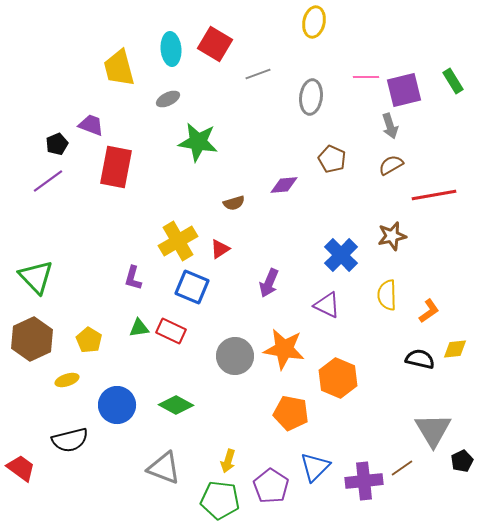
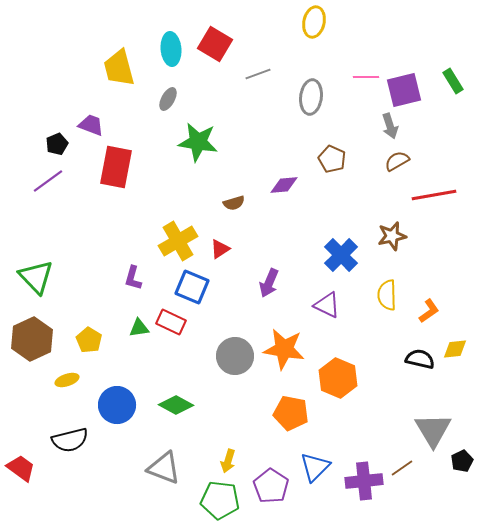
gray ellipse at (168, 99): rotated 35 degrees counterclockwise
brown semicircle at (391, 165): moved 6 px right, 4 px up
red rectangle at (171, 331): moved 9 px up
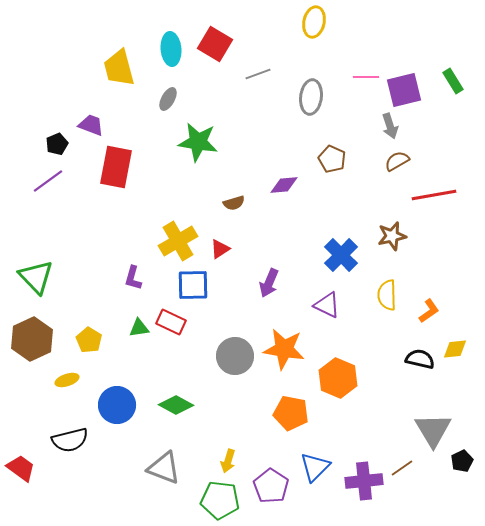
blue square at (192, 287): moved 1 px right, 2 px up; rotated 24 degrees counterclockwise
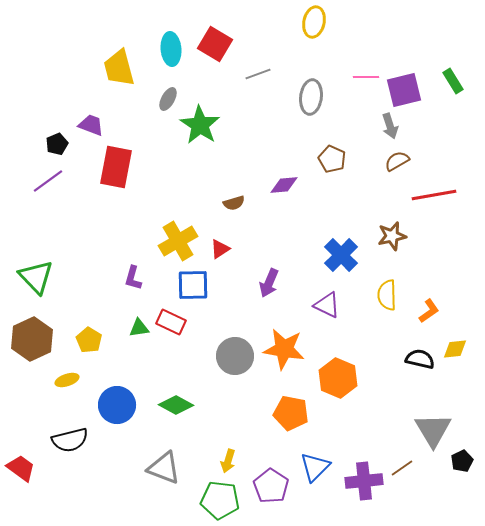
green star at (198, 142): moved 2 px right, 17 px up; rotated 24 degrees clockwise
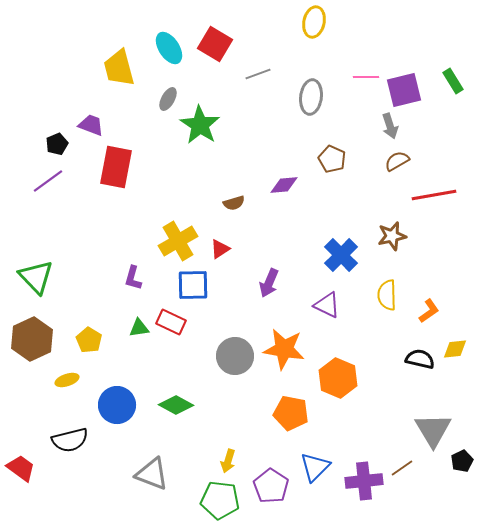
cyan ellipse at (171, 49): moved 2 px left, 1 px up; rotated 28 degrees counterclockwise
gray triangle at (164, 468): moved 12 px left, 6 px down
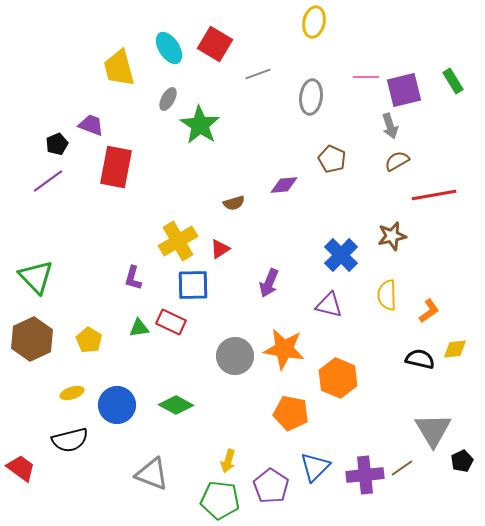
purple triangle at (327, 305): moved 2 px right; rotated 12 degrees counterclockwise
yellow ellipse at (67, 380): moved 5 px right, 13 px down
purple cross at (364, 481): moved 1 px right, 6 px up
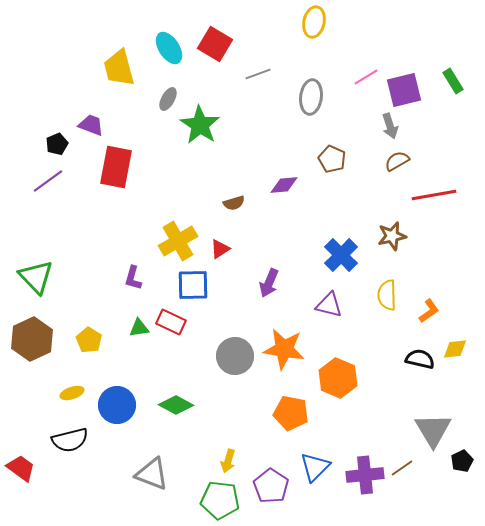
pink line at (366, 77): rotated 30 degrees counterclockwise
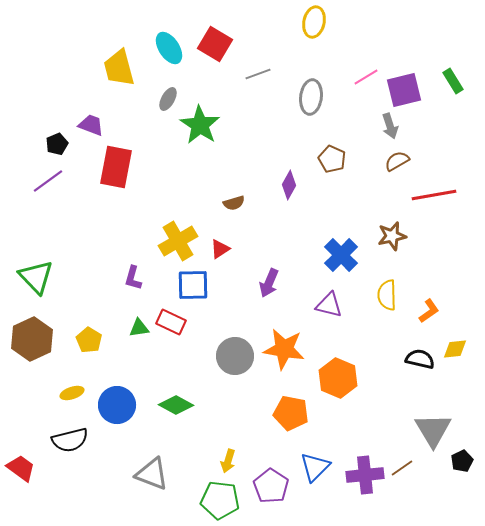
purple diamond at (284, 185): moved 5 px right; rotated 56 degrees counterclockwise
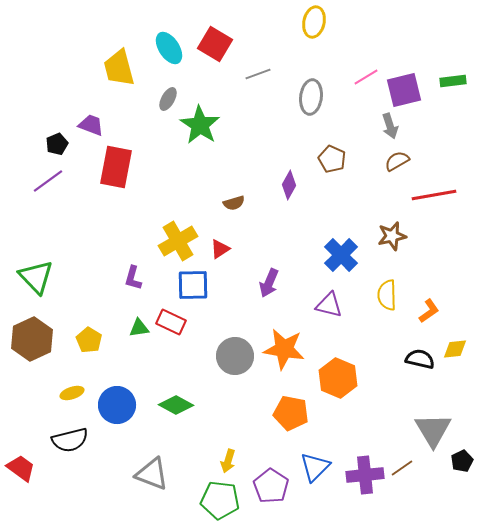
green rectangle at (453, 81): rotated 65 degrees counterclockwise
